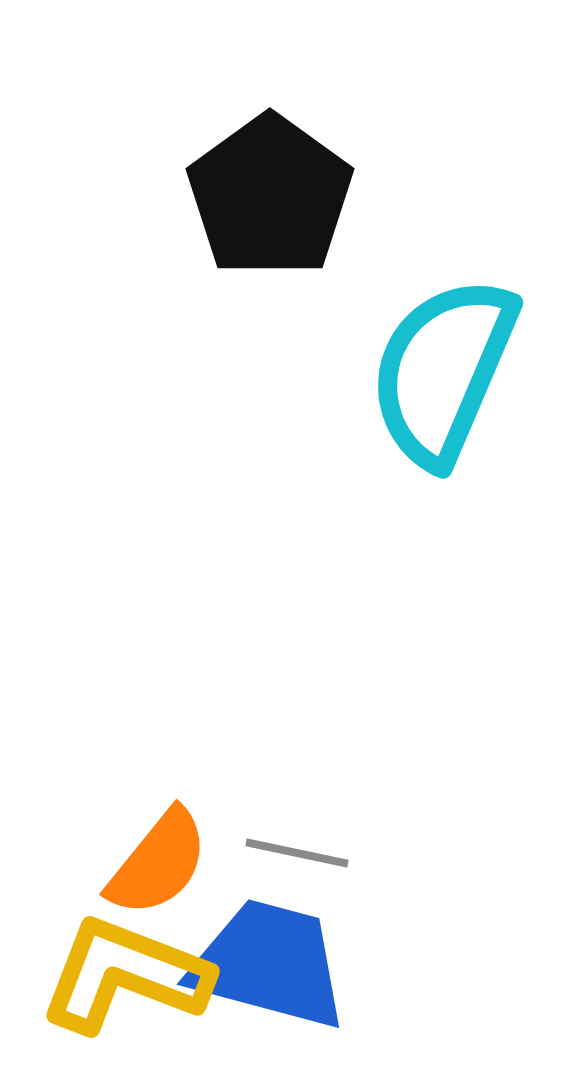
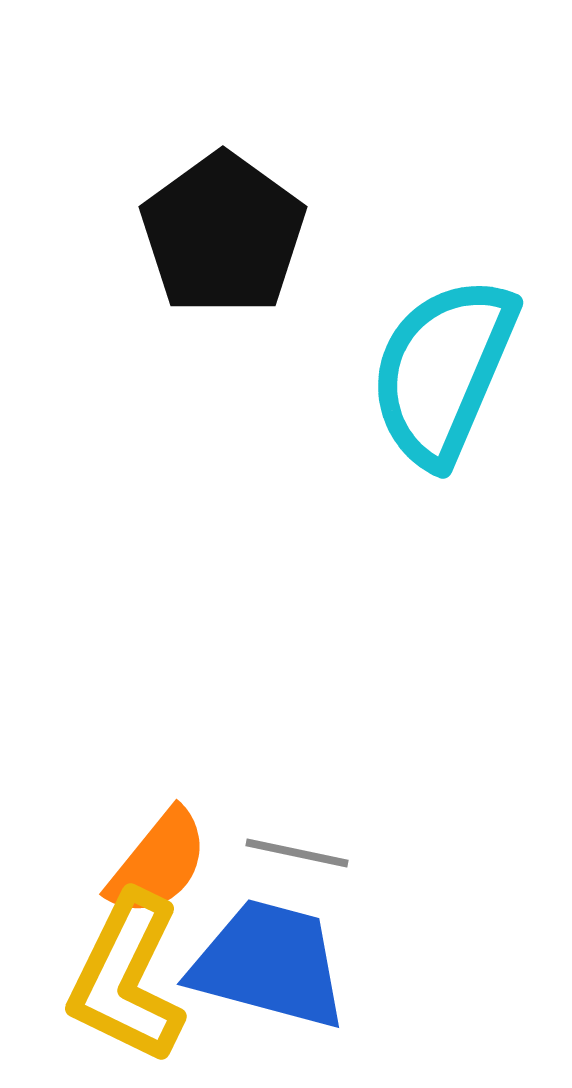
black pentagon: moved 47 px left, 38 px down
yellow L-shape: moved 2 px right, 3 px down; rotated 85 degrees counterclockwise
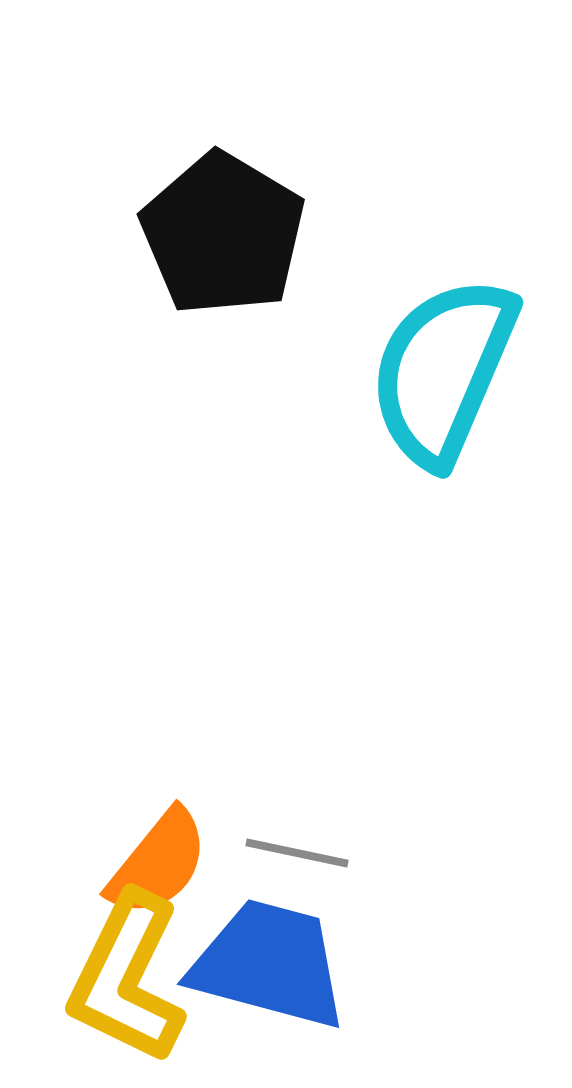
black pentagon: rotated 5 degrees counterclockwise
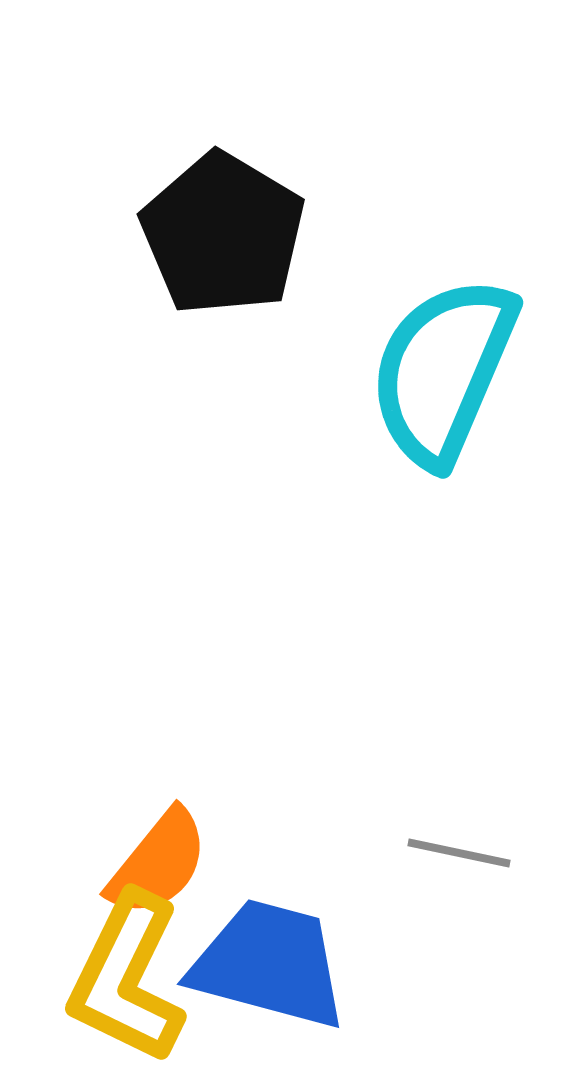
gray line: moved 162 px right
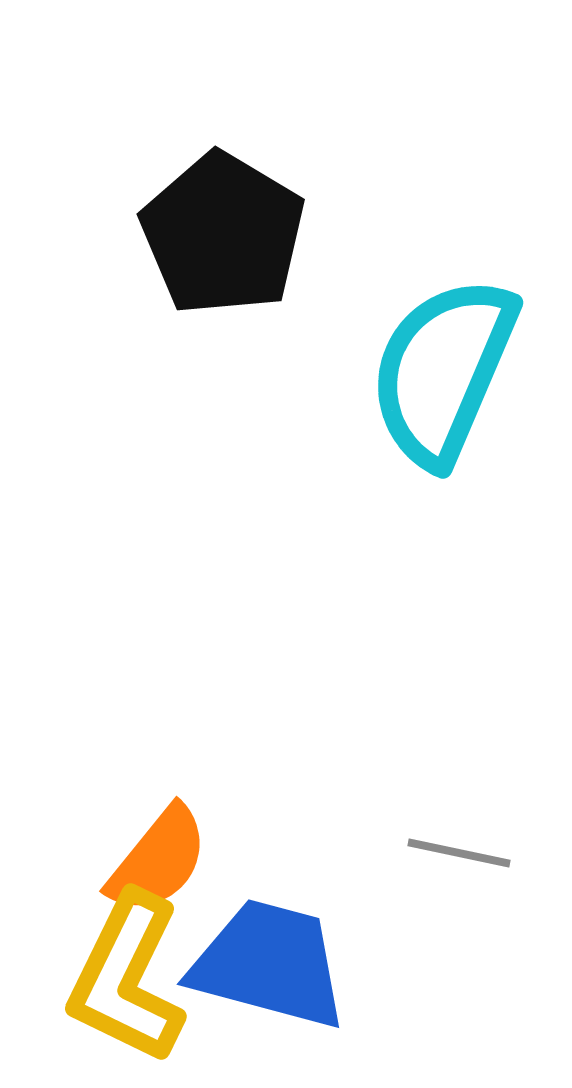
orange semicircle: moved 3 px up
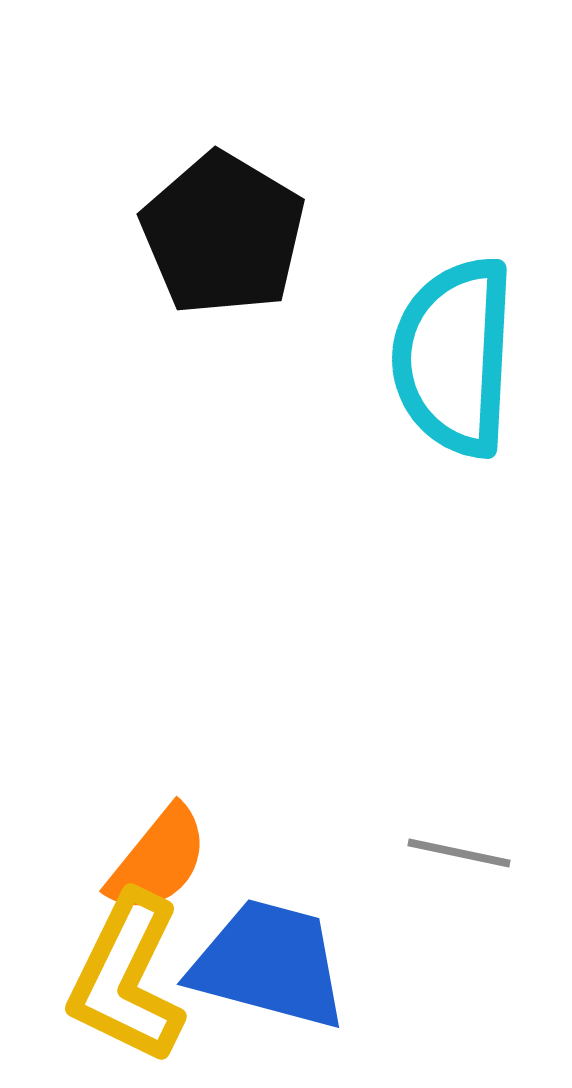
cyan semicircle: moved 11 px right, 14 px up; rotated 20 degrees counterclockwise
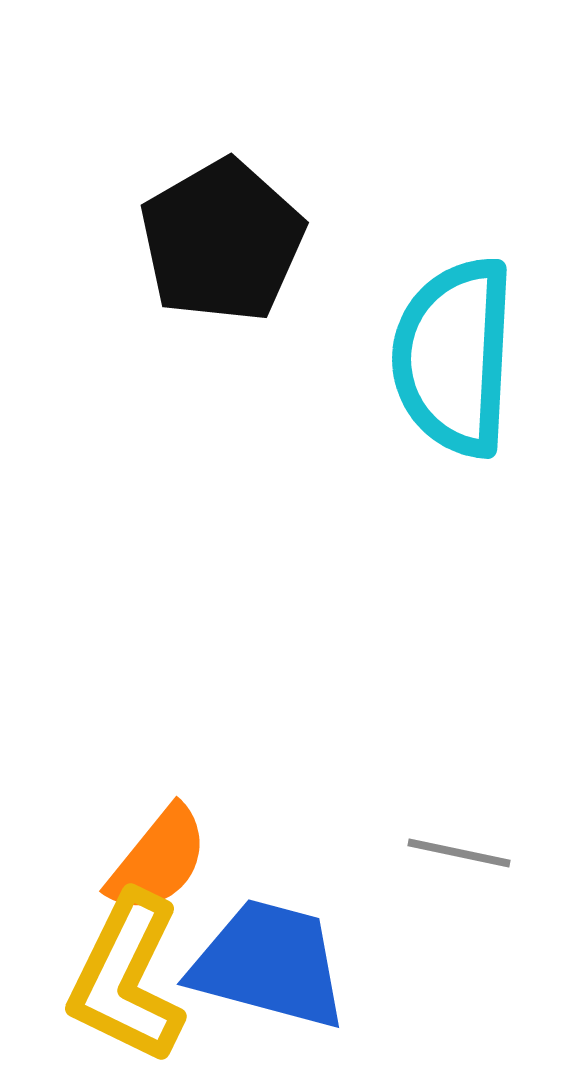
black pentagon: moved 1 px left, 7 px down; rotated 11 degrees clockwise
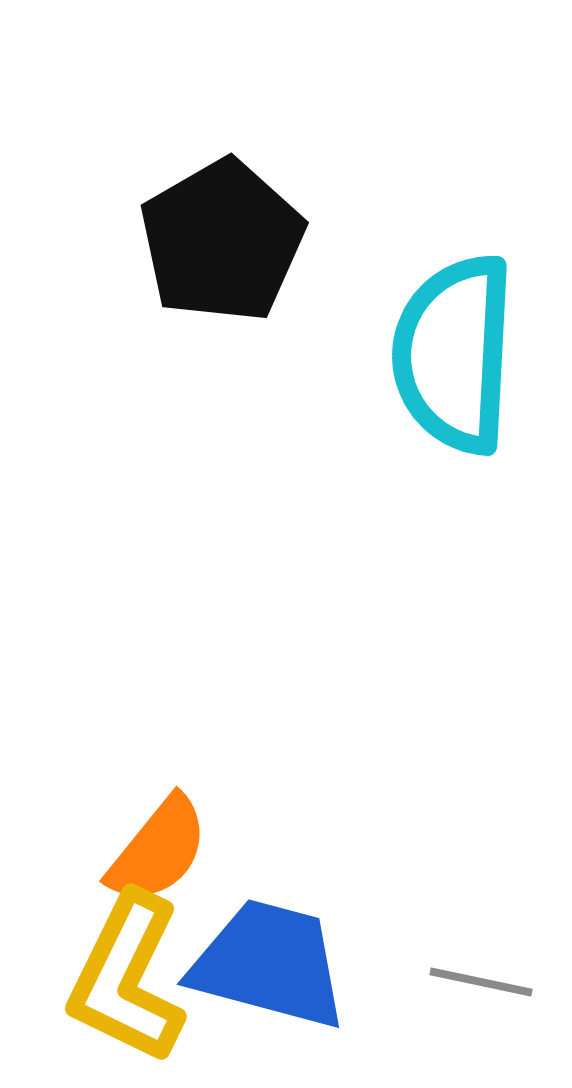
cyan semicircle: moved 3 px up
gray line: moved 22 px right, 129 px down
orange semicircle: moved 10 px up
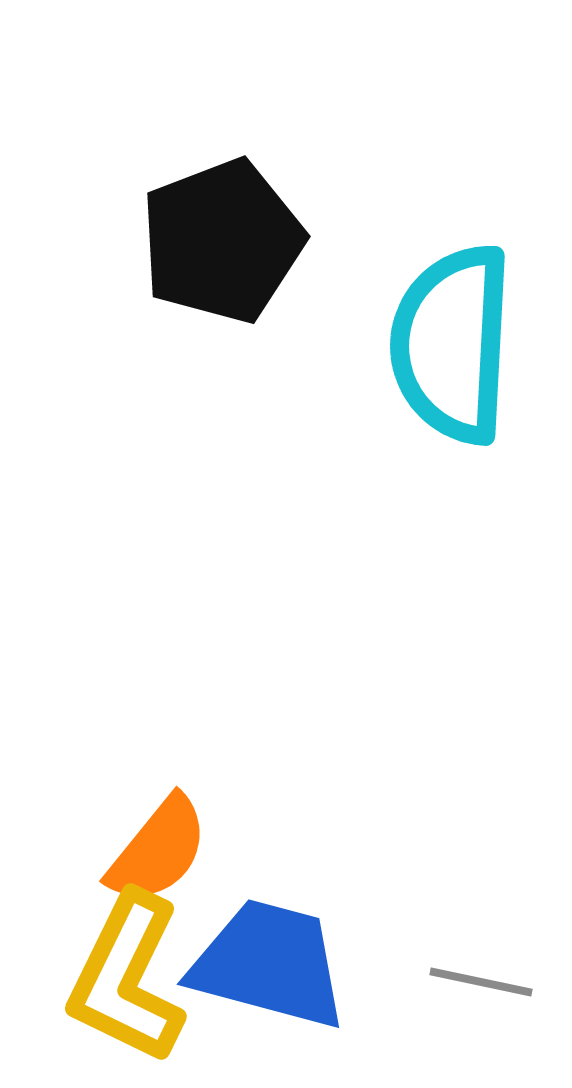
black pentagon: rotated 9 degrees clockwise
cyan semicircle: moved 2 px left, 10 px up
